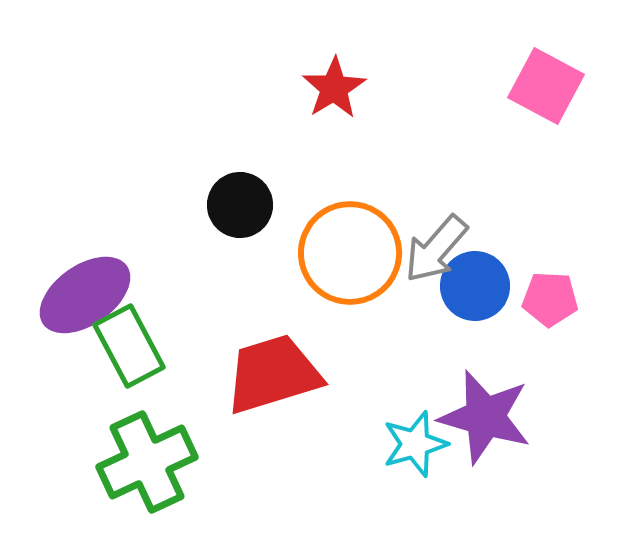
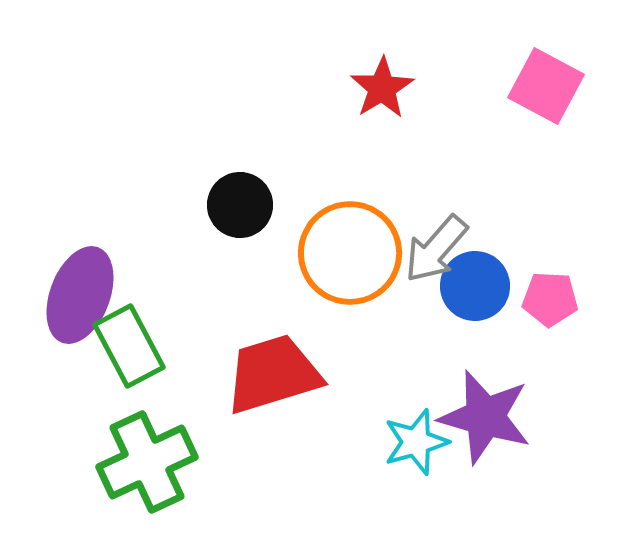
red star: moved 48 px right
purple ellipse: moved 5 px left; rotated 34 degrees counterclockwise
cyan star: moved 1 px right, 2 px up
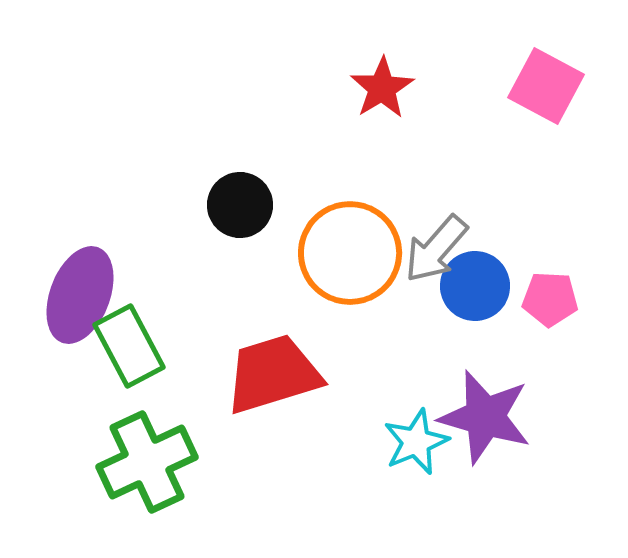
cyan star: rotated 6 degrees counterclockwise
